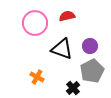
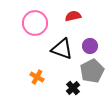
red semicircle: moved 6 px right
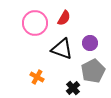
red semicircle: moved 9 px left, 2 px down; rotated 133 degrees clockwise
purple circle: moved 3 px up
gray pentagon: moved 1 px right
